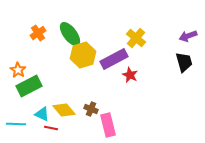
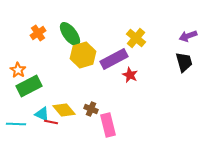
red line: moved 6 px up
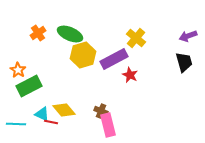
green ellipse: rotated 30 degrees counterclockwise
brown cross: moved 10 px right, 2 px down
